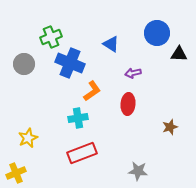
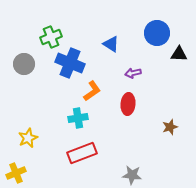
gray star: moved 6 px left, 4 px down
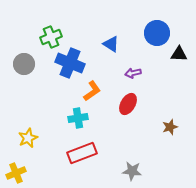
red ellipse: rotated 25 degrees clockwise
gray star: moved 4 px up
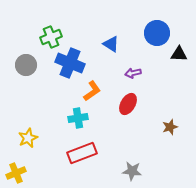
gray circle: moved 2 px right, 1 px down
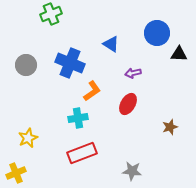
green cross: moved 23 px up
